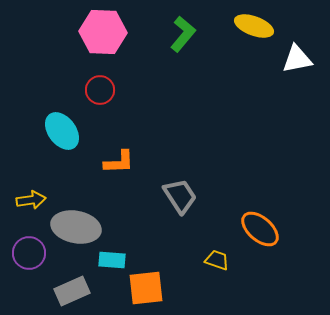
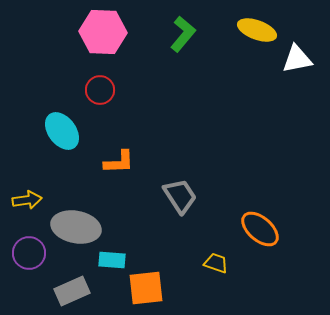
yellow ellipse: moved 3 px right, 4 px down
yellow arrow: moved 4 px left
yellow trapezoid: moved 1 px left, 3 px down
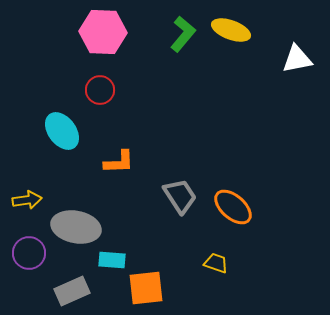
yellow ellipse: moved 26 px left
orange ellipse: moved 27 px left, 22 px up
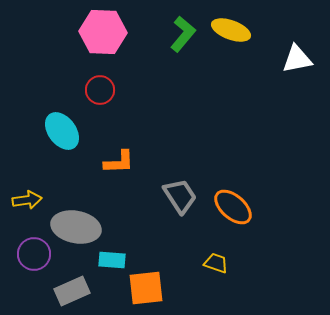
purple circle: moved 5 px right, 1 px down
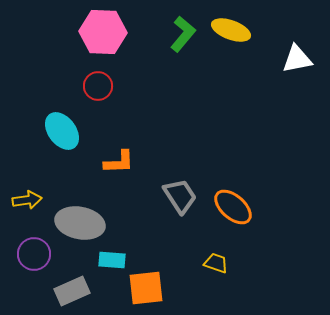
red circle: moved 2 px left, 4 px up
gray ellipse: moved 4 px right, 4 px up
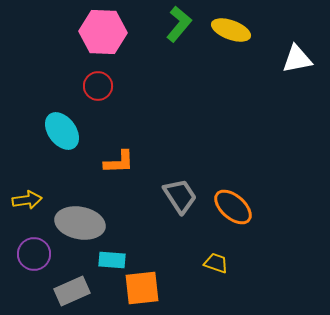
green L-shape: moved 4 px left, 10 px up
orange square: moved 4 px left
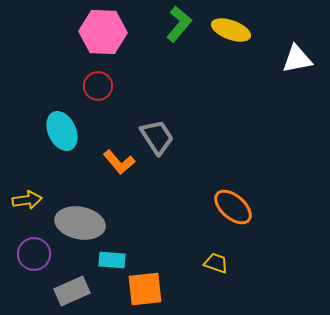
cyan ellipse: rotated 12 degrees clockwise
orange L-shape: rotated 52 degrees clockwise
gray trapezoid: moved 23 px left, 59 px up
orange square: moved 3 px right, 1 px down
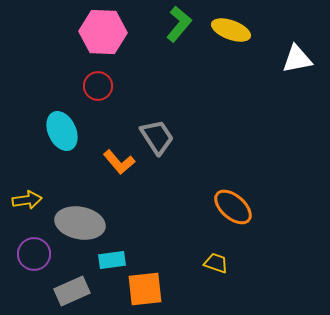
cyan rectangle: rotated 12 degrees counterclockwise
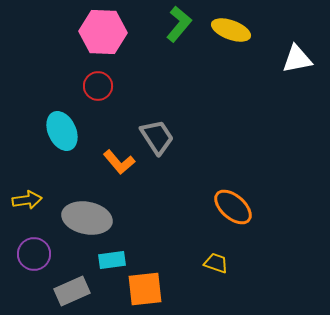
gray ellipse: moved 7 px right, 5 px up
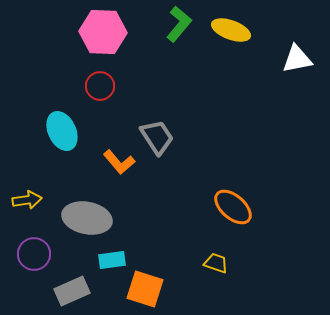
red circle: moved 2 px right
orange square: rotated 24 degrees clockwise
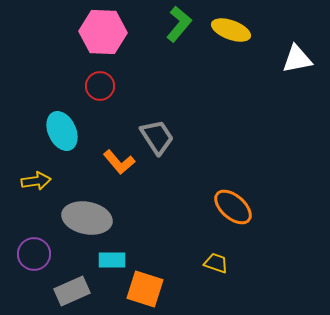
yellow arrow: moved 9 px right, 19 px up
cyan rectangle: rotated 8 degrees clockwise
